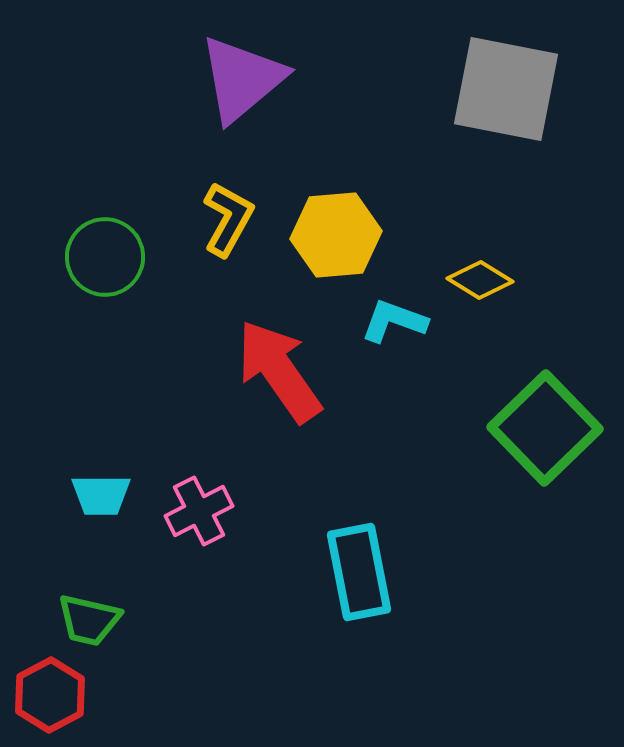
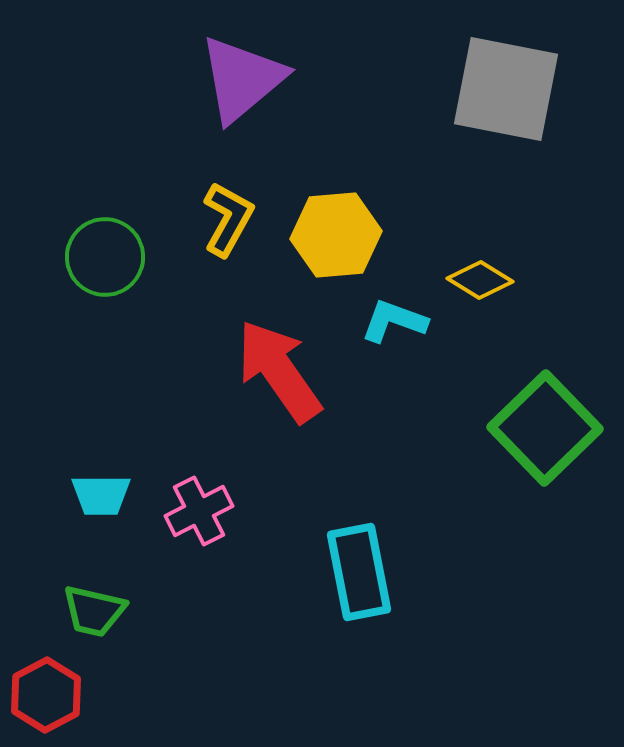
green trapezoid: moved 5 px right, 9 px up
red hexagon: moved 4 px left
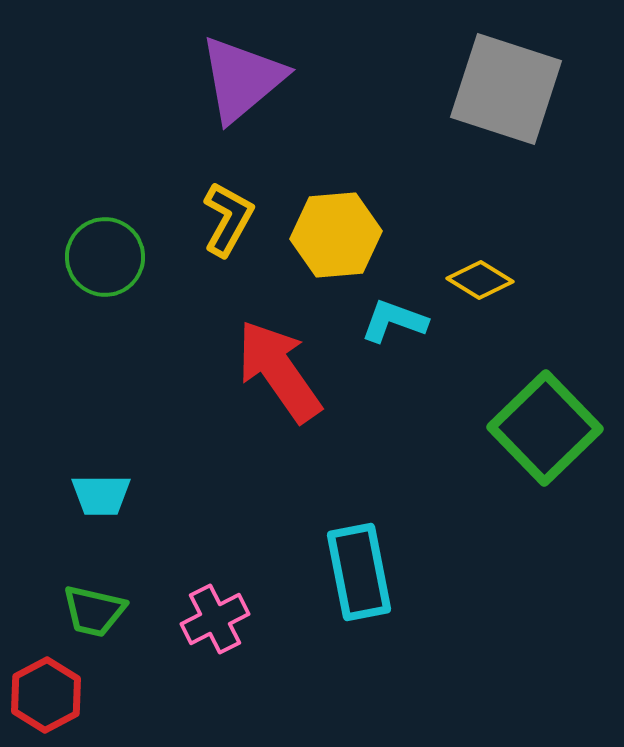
gray square: rotated 7 degrees clockwise
pink cross: moved 16 px right, 108 px down
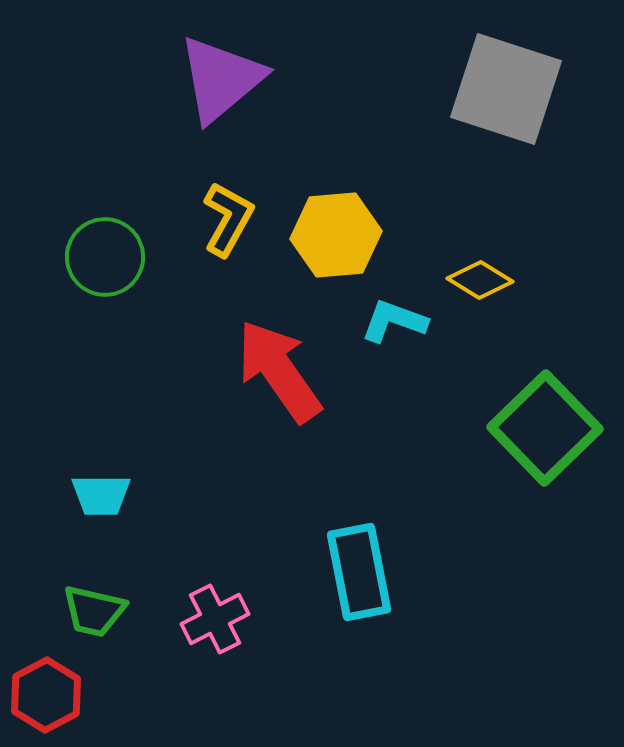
purple triangle: moved 21 px left
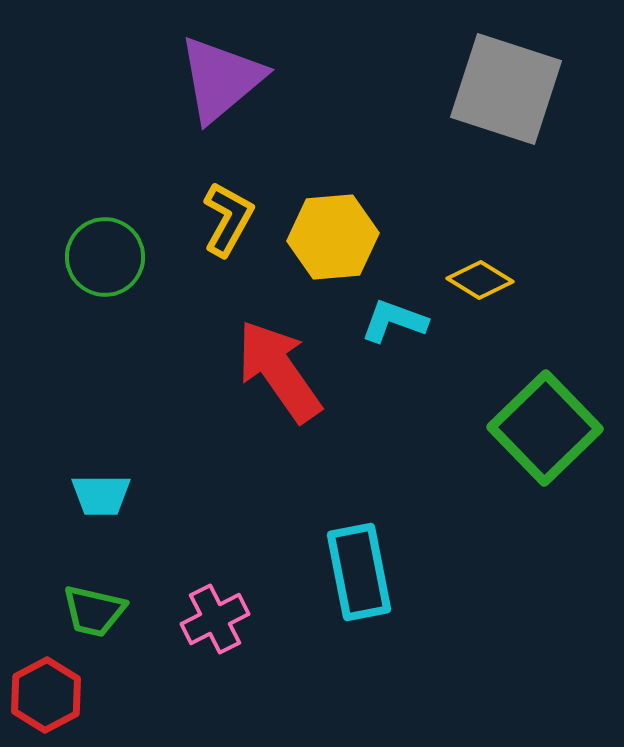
yellow hexagon: moved 3 px left, 2 px down
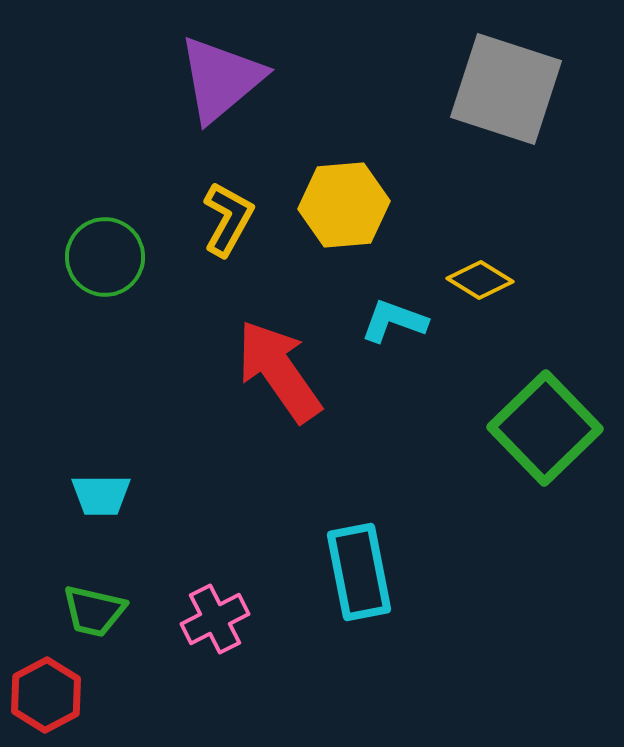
yellow hexagon: moved 11 px right, 32 px up
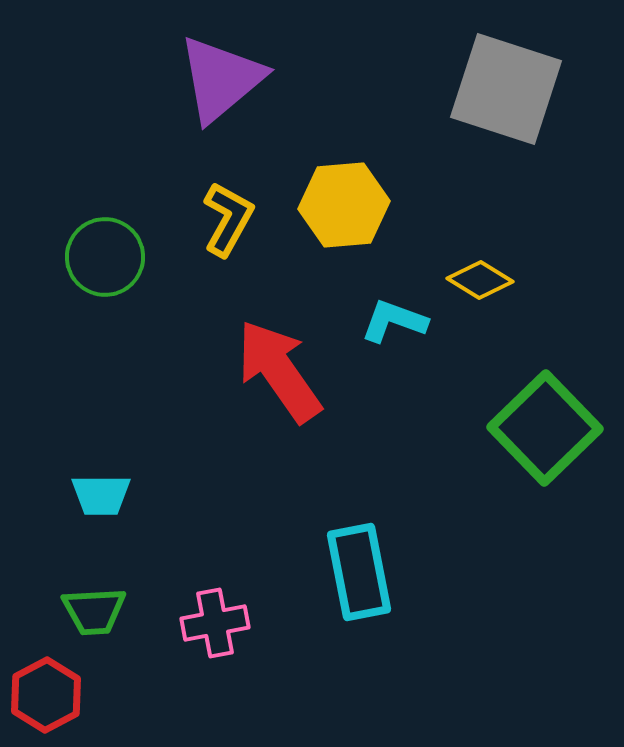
green trapezoid: rotated 16 degrees counterclockwise
pink cross: moved 4 px down; rotated 16 degrees clockwise
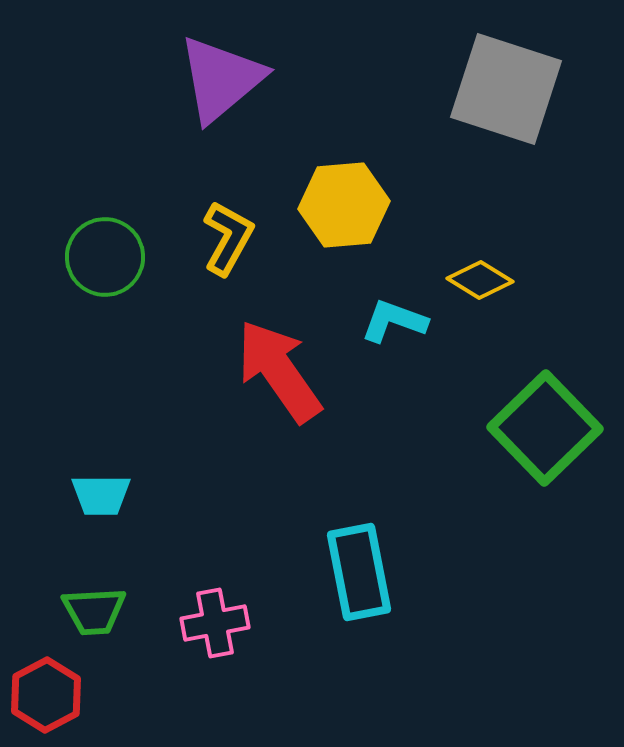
yellow L-shape: moved 19 px down
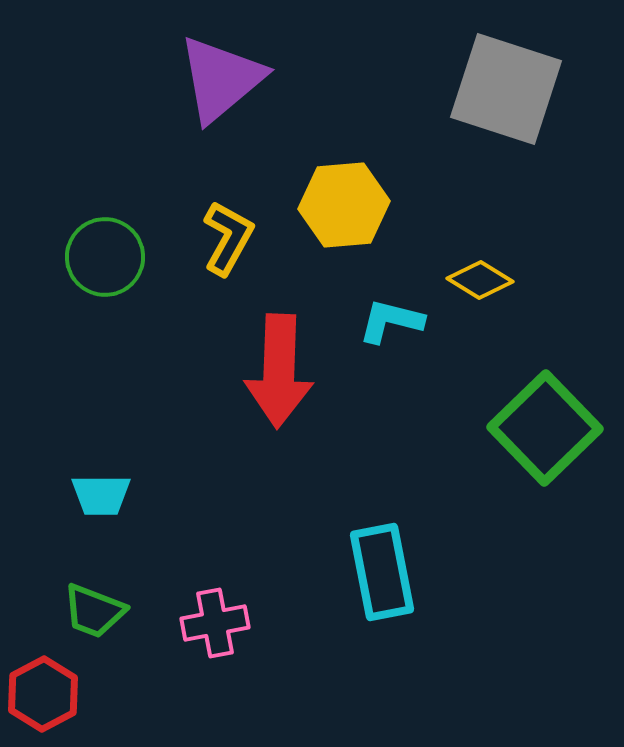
cyan L-shape: moved 3 px left; rotated 6 degrees counterclockwise
red arrow: rotated 143 degrees counterclockwise
cyan rectangle: moved 23 px right
green trapezoid: rotated 24 degrees clockwise
red hexagon: moved 3 px left, 1 px up
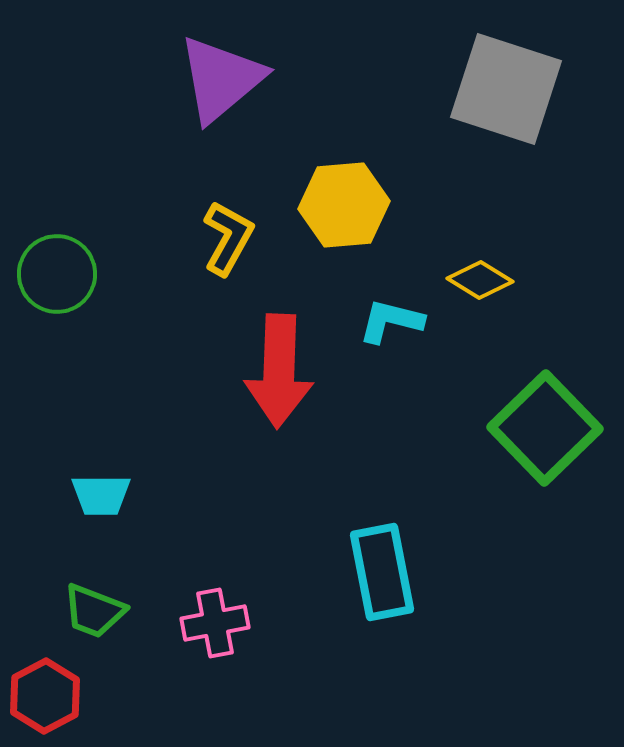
green circle: moved 48 px left, 17 px down
red hexagon: moved 2 px right, 2 px down
